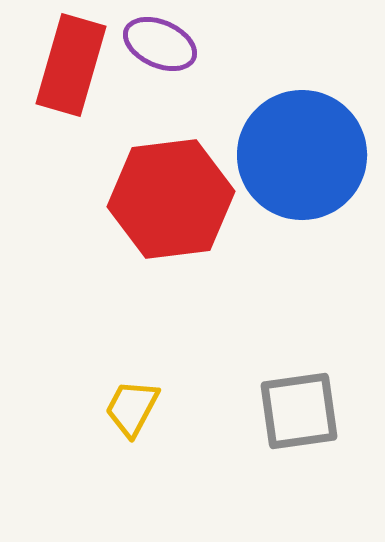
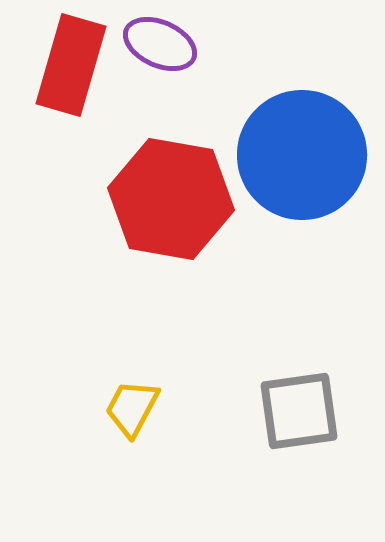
red hexagon: rotated 17 degrees clockwise
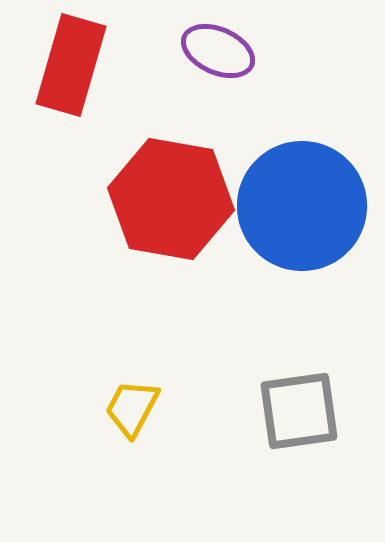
purple ellipse: moved 58 px right, 7 px down
blue circle: moved 51 px down
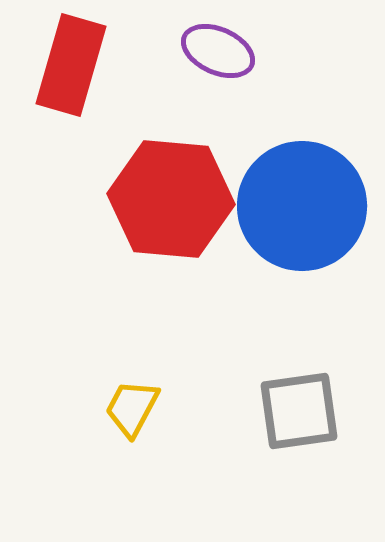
red hexagon: rotated 5 degrees counterclockwise
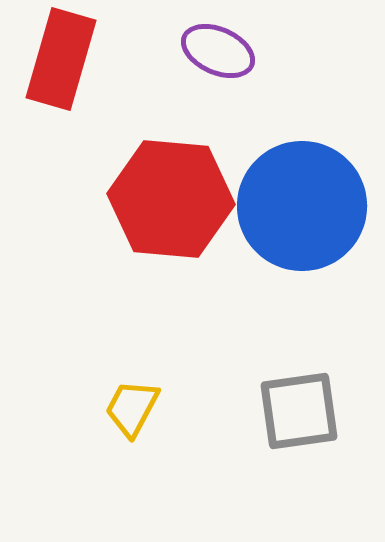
red rectangle: moved 10 px left, 6 px up
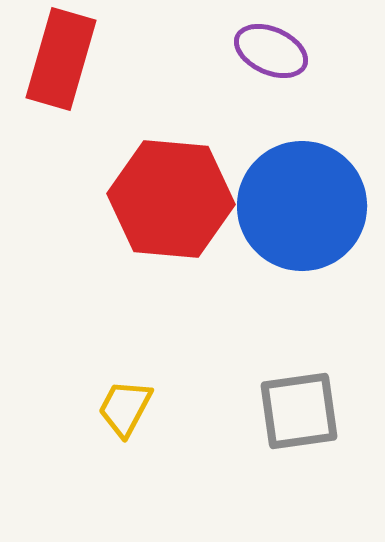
purple ellipse: moved 53 px right
yellow trapezoid: moved 7 px left
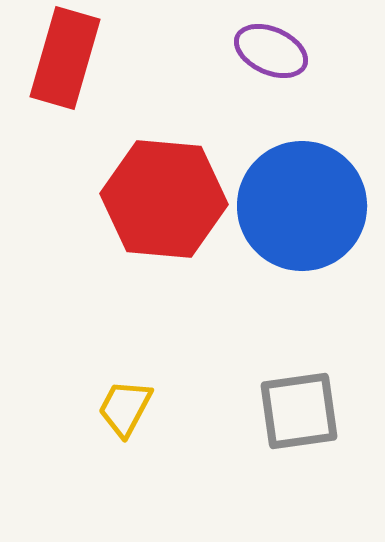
red rectangle: moved 4 px right, 1 px up
red hexagon: moved 7 px left
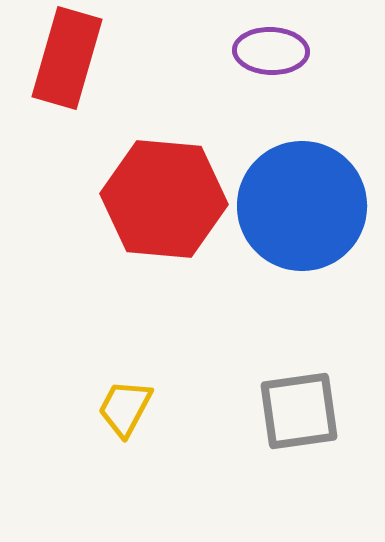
purple ellipse: rotated 22 degrees counterclockwise
red rectangle: moved 2 px right
